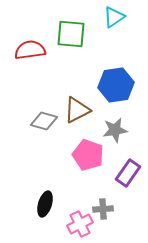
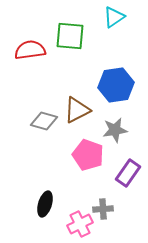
green square: moved 1 px left, 2 px down
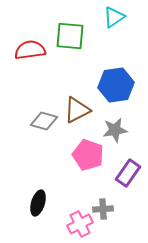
black ellipse: moved 7 px left, 1 px up
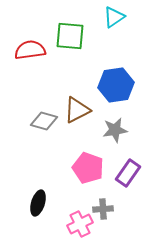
pink pentagon: moved 13 px down
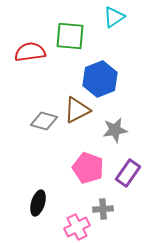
red semicircle: moved 2 px down
blue hexagon: moved 16 px left, 6 px up; rotated 12 degrees counterclockwise
pink cross: moved 3 px left, 3 px down
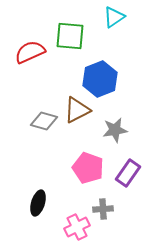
red semicircle: rotated 16 degrees counterclockwise
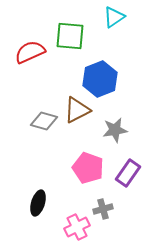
gray cross: rotated 12 degrees counterclockwise
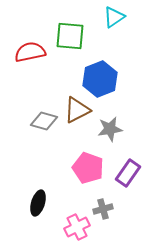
red semicircle: rotated 12 degrees clockwise
gray star: moved 5 px left, 1 px up
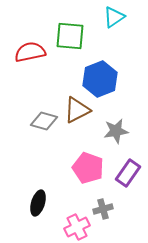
gray star: moved 6 px right, 2 px down
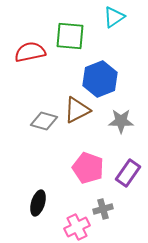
gray star: moved 5 px right, 10 px up; rotated 10 degrees clockwise
